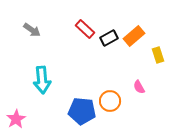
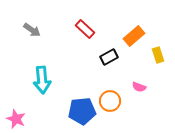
black rectangle: moved 19 px down
pink semicircle: rotated 40 degrees counterclockwise
blue pentagon: rotated 12 degrees counterclockwise
pink star: rotated 18 degrees counterclockwise
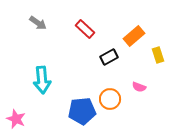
gray arrow: moved 6 px right, 7 px up
orange circle: moved 2 px up
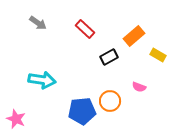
yellow rectangle: rotated 42 degrees counterclockwise
cyan arrow: rotated 76 degrees counterclockwise
orange circle: moved 2 px down
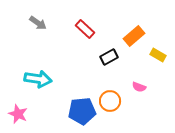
cyan arrow: moved 4 px left, 1 px up
pink star: moved 2 px right, 5 px up
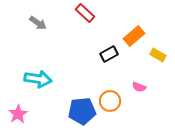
red rectangle: moved 16 px up
black rectangle: moved 3 px up
pink star: rotated 18 degrees clockwise
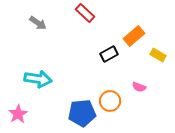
blue pentagon: moved 2 px down
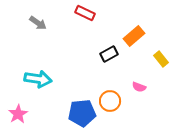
red rectangle: rotated 18 degrees counterclockwise
yellow rectangle: moved 3 px right, 4 px down; rotated 21 degrees clockwise
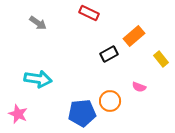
red rectangle: moved 4 px right
pink star: rotated 18 degrees counterclockwise
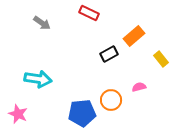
gray arrow: moved 4 px right
pink semicircle: rotated 144 degrees clockwise
orange circle: moved 1 px right, 1 px up
